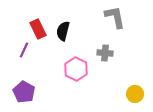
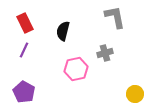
red rectangle: moved 13 px left, 6 px up
gray cross: rotated 21 degrees counterclockwise
pink hexagon: rotated 20 degrees clockwise
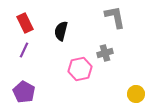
black semicircle: moved 2 px left
pink hexagon: moved 4 px right
yellow circle: moved 1 px right
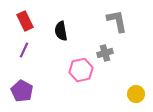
gray L-shape: moved 2 px right, 4 px down
red rectangle: moved 2 px up
black semicircle: rotated 24 degrees counterclockwise
pink hexagon: moved 1 px right, 1 px down
purple pentagon: moved 2 px left, 1 px up
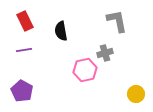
purple line: rotated 56 degrees clockwise
pink hexagon: moved 4 px right
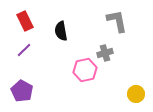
purple line: rotated 35 degrees counterclockwise
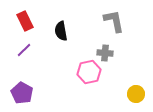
gray L-shape: moved 3 px left
gray cross: rotated 21 degrees clockwise
pink hexagon: moved 4 px right, 2 px down
purple pentagon: moved 2 px down
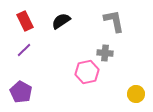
black semicircle: moved 10 px up; rotated 66 degrees clockwise
pink hexagon: moved 2 px left
purple pentagon: moved 1 px left, 1 px up
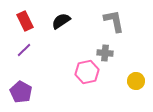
yellow circle: moved 13 px up
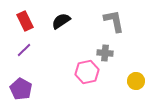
purple pentagon: moved 3 px up
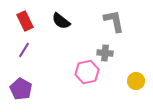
black semicircle: rotated 108 degrees counterclockwise
purple line: rotated 14 degrees counterclockwise
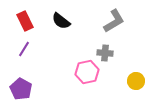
gray L-shape: rotated 70 degrees clockwise
purple line: moved 1 px up
